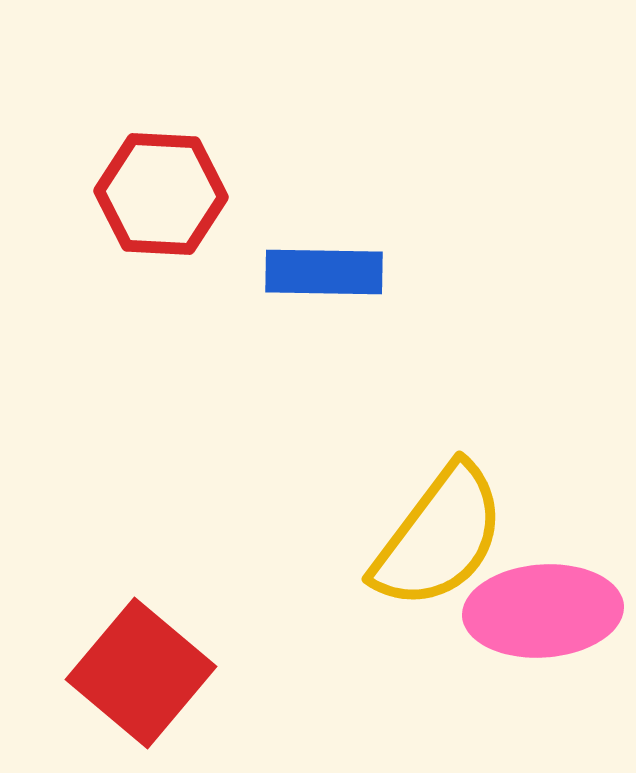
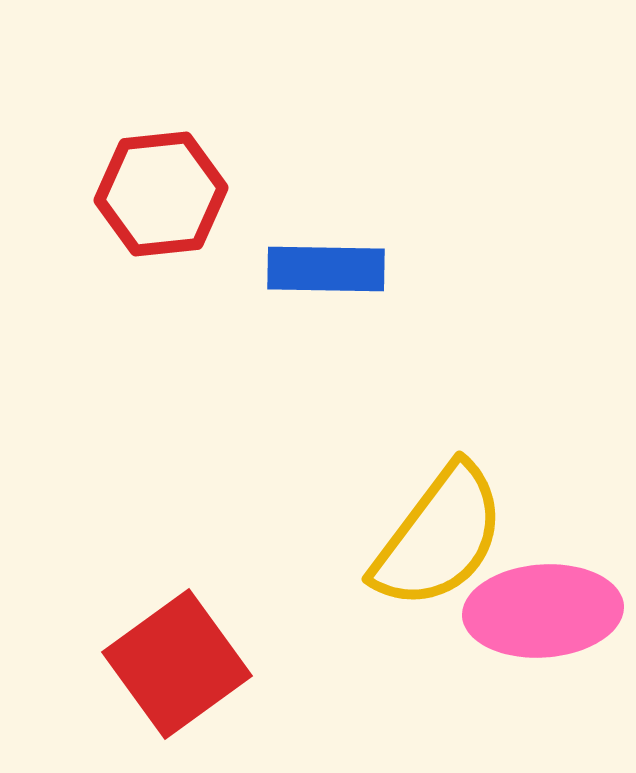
red hexagon: rotated 9 degrees counterclockwise
blue rectangle: moved 2 px right, 3 px up
red square: moved 36 px right, 9 px up; rotated 14 degrees clockwise
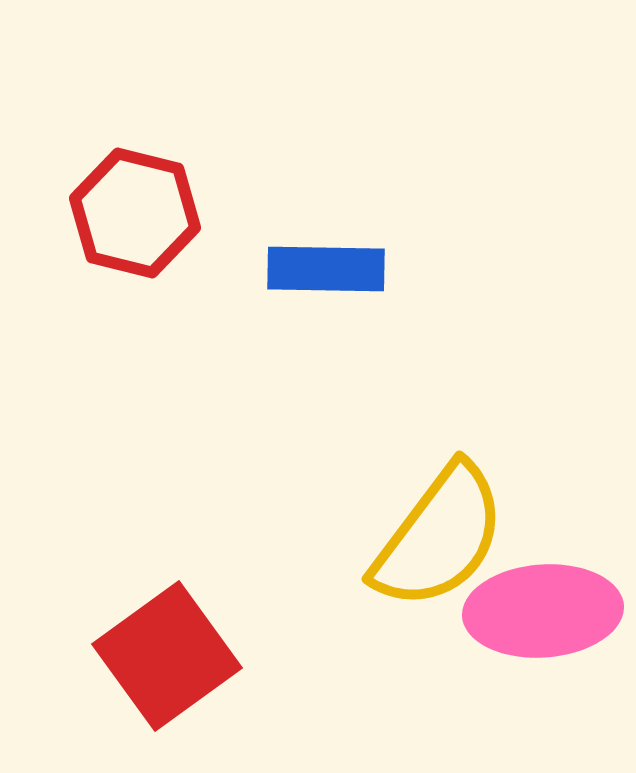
red hexagon: moved 26 px left, 19 px down; rotated 20 degrees clockwise
red square: moved 10 px left, 8 px up
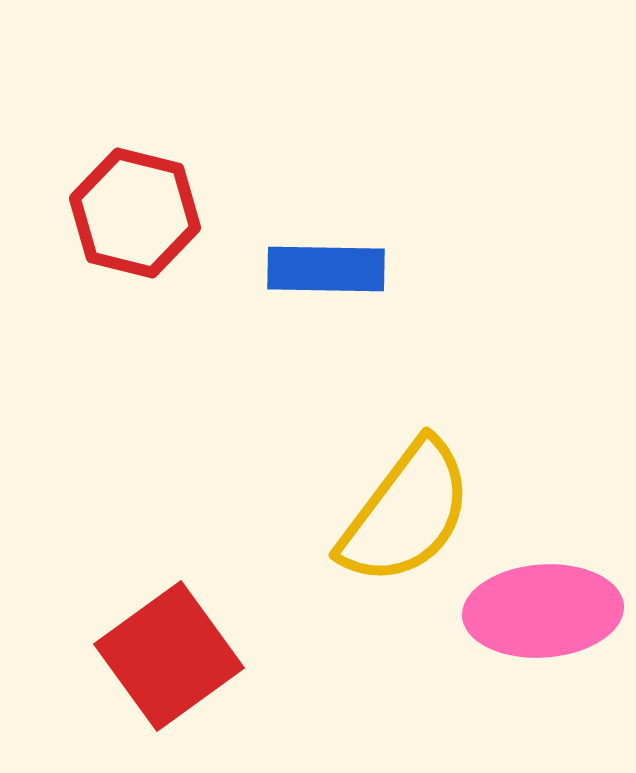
yellow semicircle: moved 33 px left, 24 px up
red square: moved 2 px right
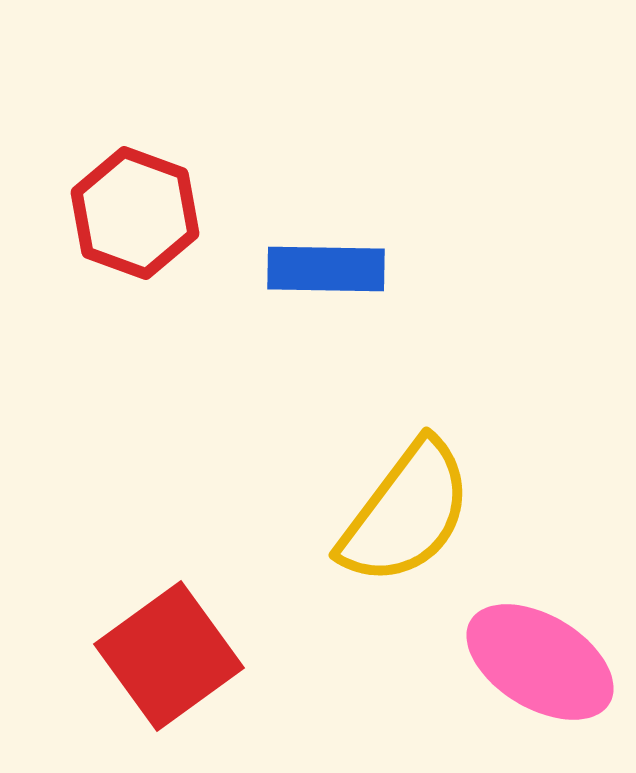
red hexagon: rotated 6 degrees clockwise
pink ellipse: moved 3 px left, 51 px down; rotated 35 degrees clockwise
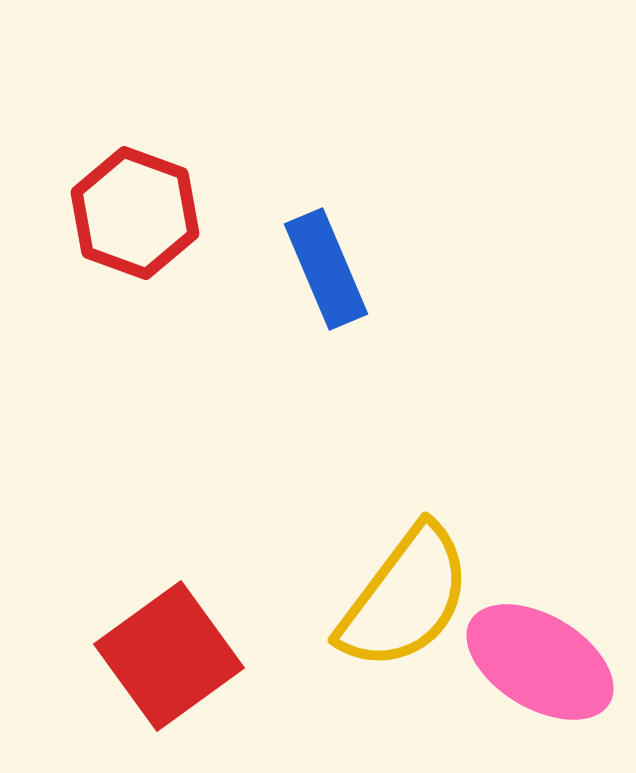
blue rectangle: rotated 66 degrees clockwise
yellow semicircle: moved 1 px left, 85 px down
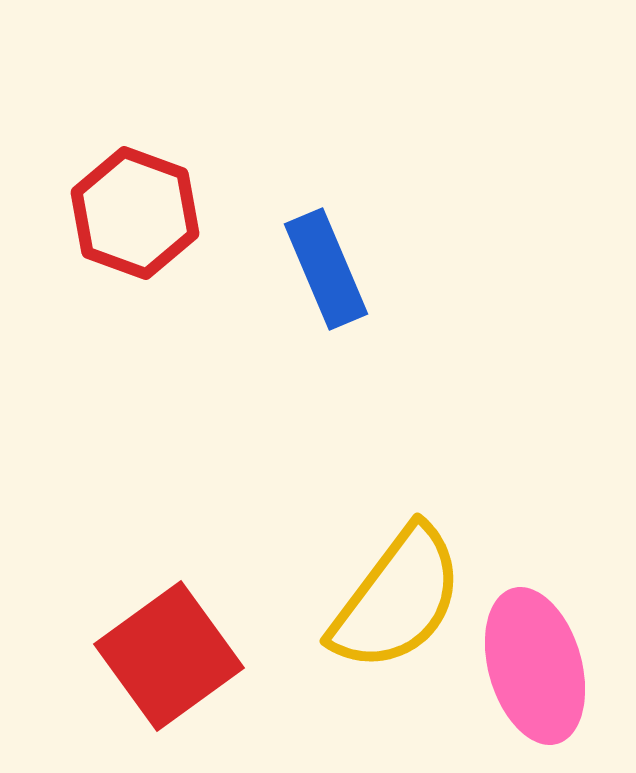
yellow semicircle: moved 8 px left, 1 px down
pink ellipse: moved 5 px left, 4 px down; rotated 43 degrees clockwise
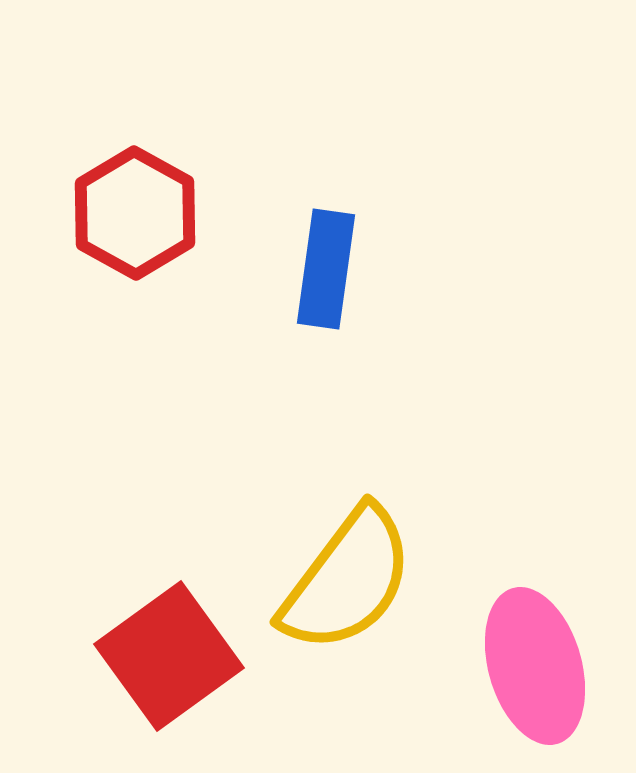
red hexagon: rotated 9 degrees clockwise
blue rectangle: rotated 31 degrees clockwise
yellow semicircle: moved 50 px left, 19 px up
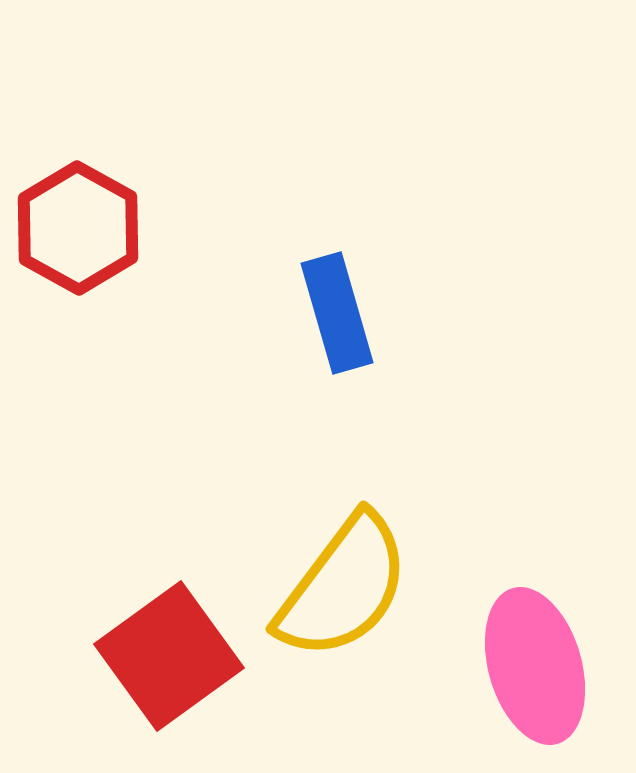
red hexagon: moved 57 px left, 15 px down
blue rectangle: moved 11 px right, 44 px down; rotated 24 degrees counterclockwise
yellow semicircle: moved 4 px left, 7 px down
